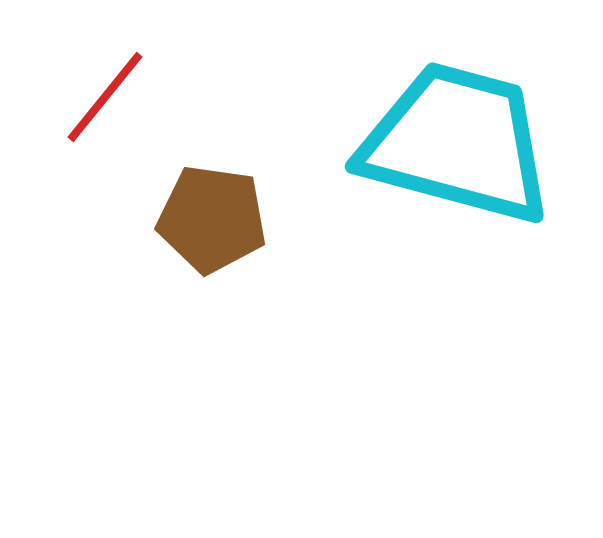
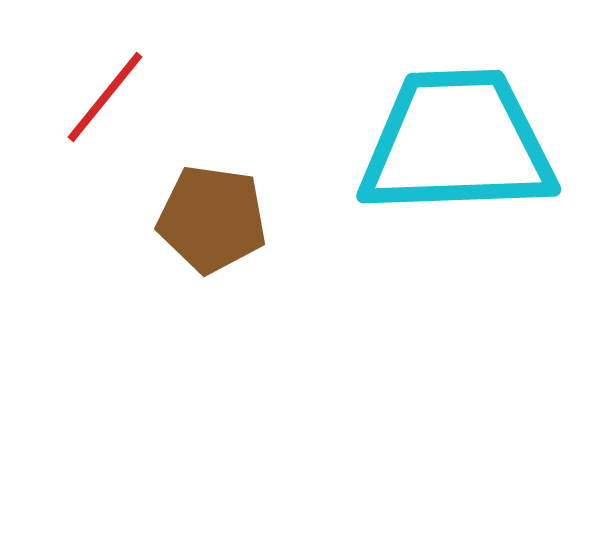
cyan trapezoid: rotated 17 degrees counterclockwise
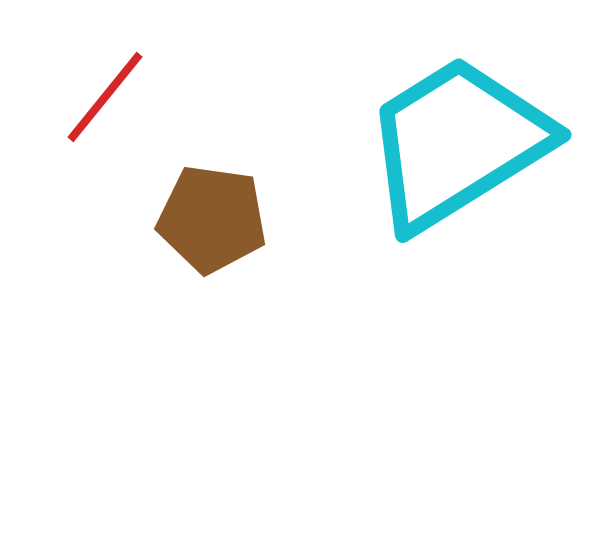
cyan trapezoid: rotated 30 degrees counterclockwise
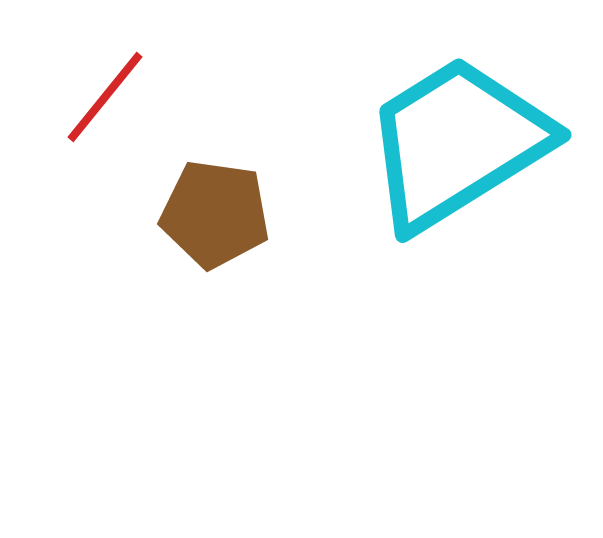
brown pentagon: moved 3 px right, 5 px up
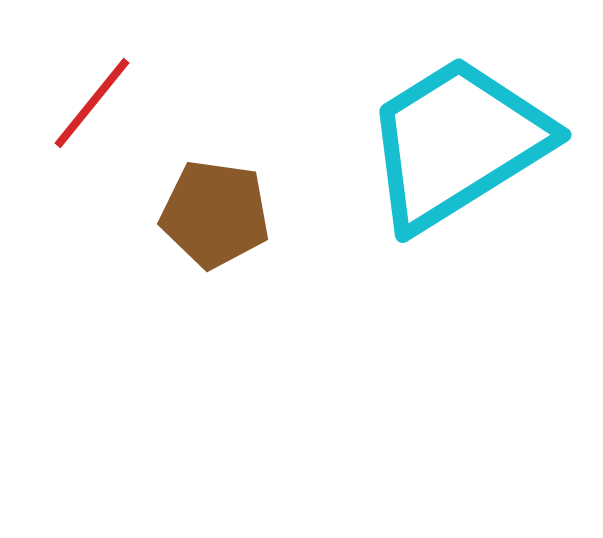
red line: moved 13 px left, 6 px down
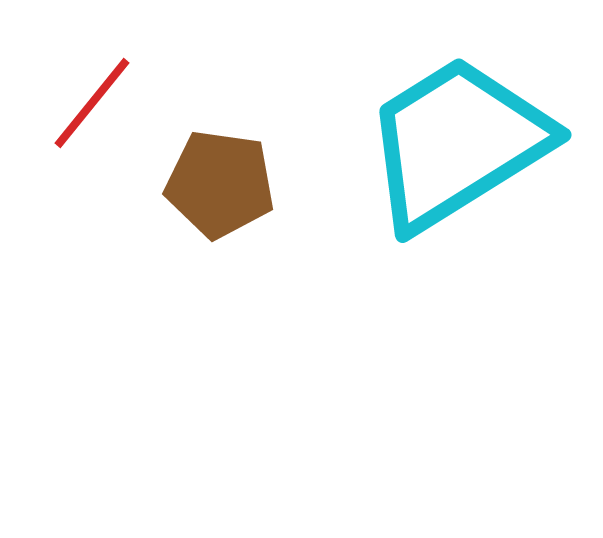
brown pentagon: moved 5 px right, 30 px up
